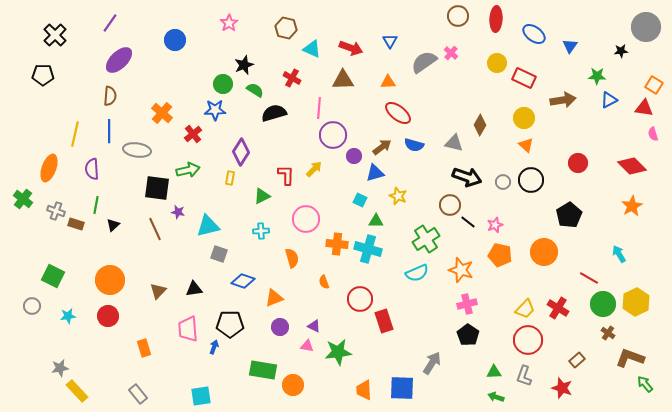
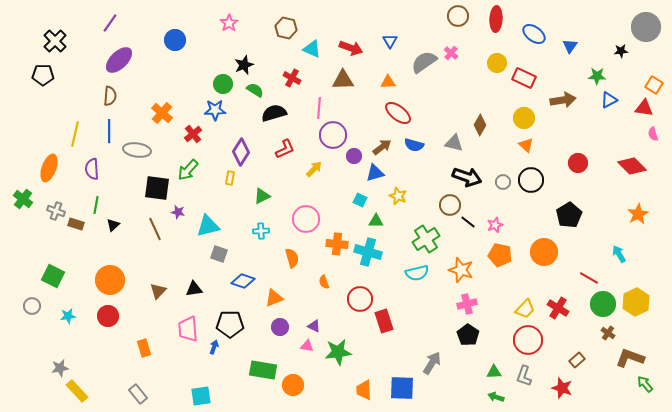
black cross at (55, 35): moved 6 px down
green arrow at (188, 170): rotated 145 degrees clockwise
red L-shape at (286, 175): moved 1 px left, 26 px up; rotated 65 degrees clockwise
orange star at (632, 206): moved 6 px right, 8 px down
cyan cross at (368, 249): moved 3 px down
cyan semicircle at (417, 273): rotated 10 degrees clockwise
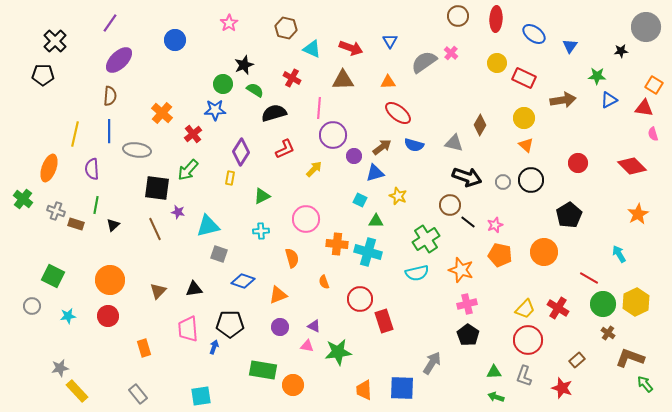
orange triangle at (274, 298): moved 4 px right, 3 px up
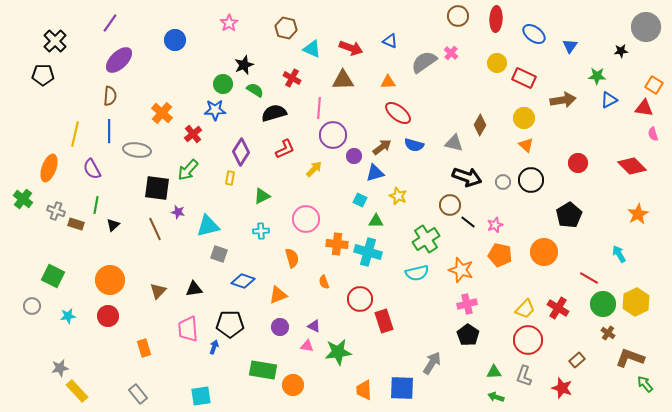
blue triangle at (390, 41): rotated 35 degrees counterclockwise
purple semicircle at (92, 169): rotated 25 degrees counterclockwise
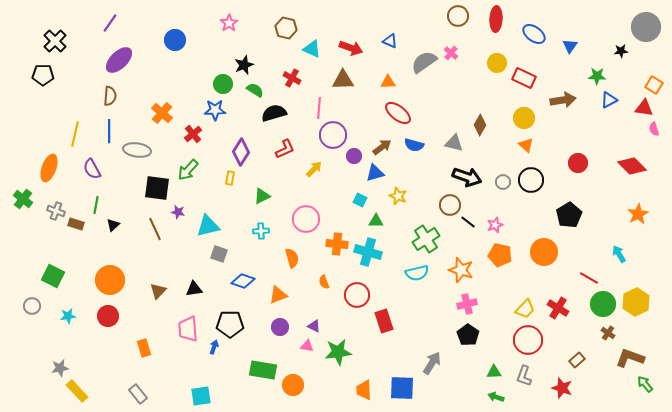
pink semicircle at (653, 134): moved 1 px right, 5 px up
red circle at (360, 299): moved 3 px left, 4 px up
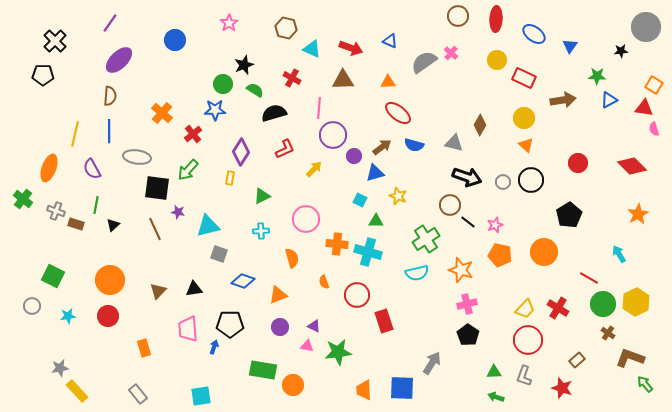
yellow circle at (497, 63): moved 3 px up
gray ellipse at (137, 150): moved 7 px down
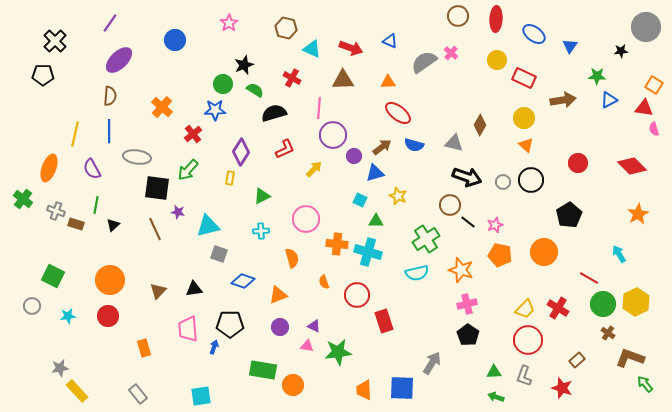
orange cross at (162, 113): moved 6 px up
